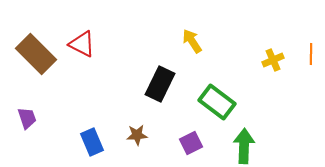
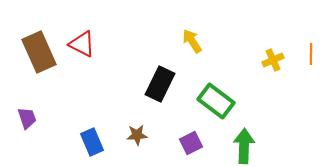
brown rectangle: moved 3 px right, 2 px up; rotated 21 degrees clockwise
green rectangle: moved 1 px left, 1 px up
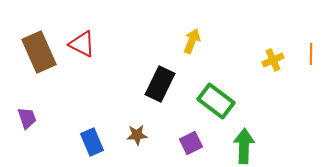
yellow arrow: rotated 55 degrees clockwise
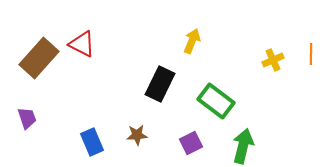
brown rectangle: moved 6 px down; rotated 66 degrees clockwise
green arrow: moved 1 px left; rotated 12 degrees clockwise
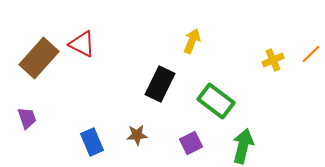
orange line: rotated 45 degrees clockwise
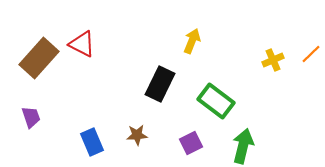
purple trapezoid: moved 4 px right, 1 px up
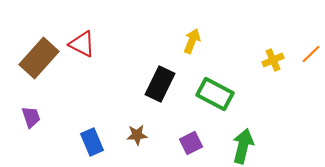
green rectangle: moved 1 px left, 7 px up; rotated 9 degrees counterclockwise
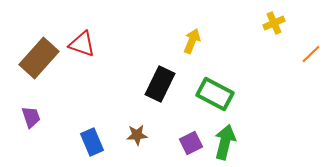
red triangle: rotated 8 degrees counterclockwise
yellow cross: moved 1 px right, 37 px up
green arrow: moved 18 px left, 4 px up
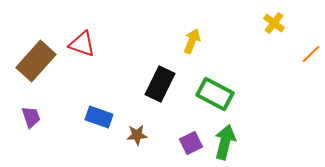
yellow cross: rotated 30 degrees counterclockwise
brown rectangle: moved 3 px left, 3 px down
blue rectangle: moved 7 px right, 25 px up; rotated 48 degrees counterclockwise
